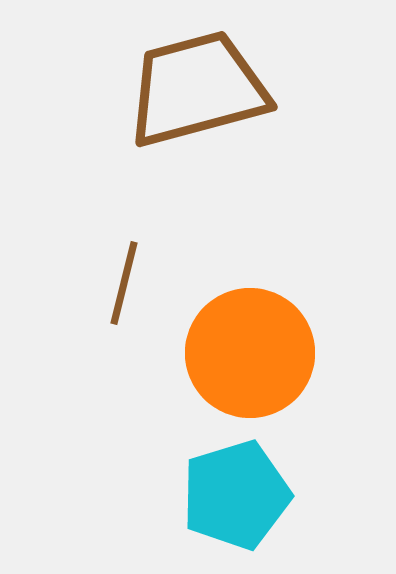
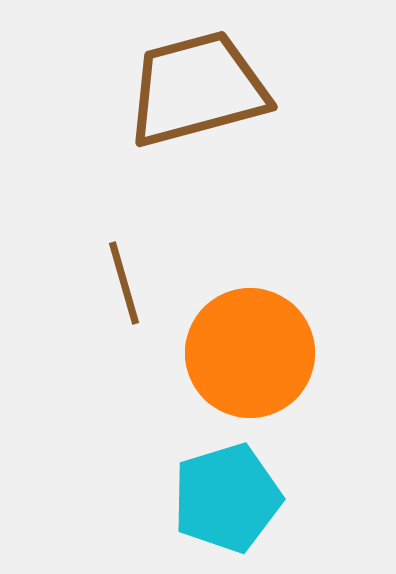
brown line: rotated 30 degrees counterclockwise
cyan pentagon: moved 9 px left, 3 px down
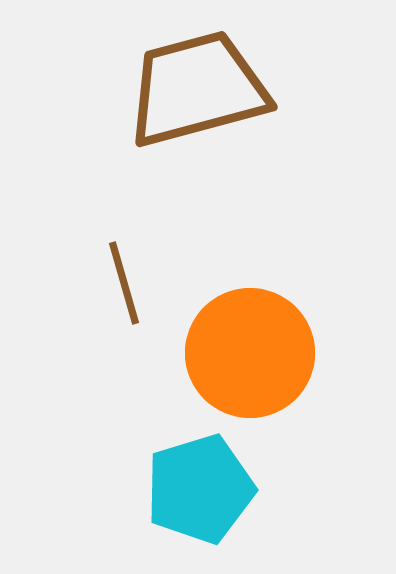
cyan pentagon: moved 27 px left, 9 px up
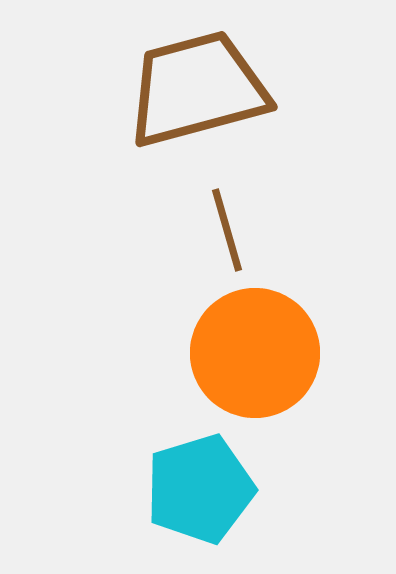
brown line: moved 103 px right, 53 px up
orange circle: moved 5 px right
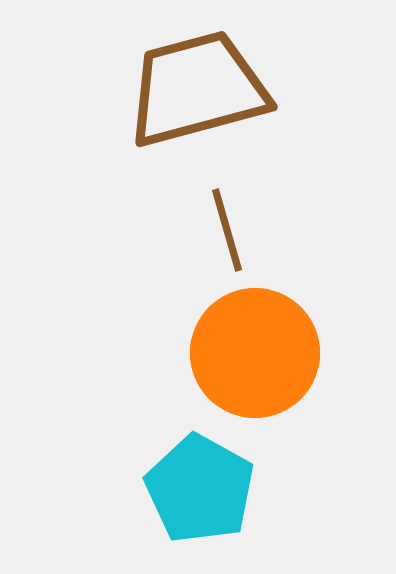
cyan pentagon: rotated 26 degrees counterclockwise
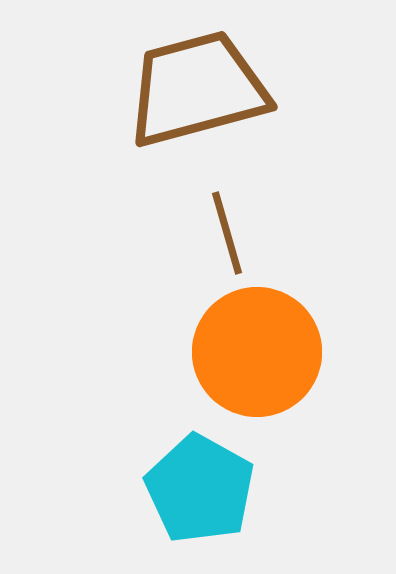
brown line: moved 3 px down
orange circle: moved 2 px right, 1 px up
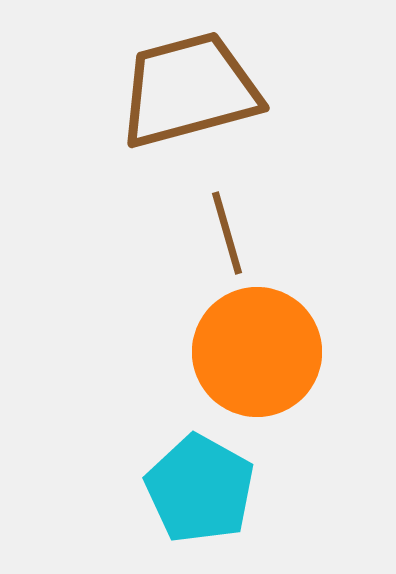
brown trapezoid: moved 8 px left, 1 px down
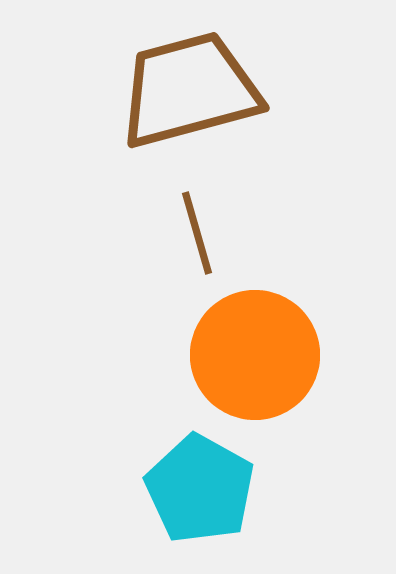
brown line: moved 30 px left
orange circle: moved 2 px left, 3 px down
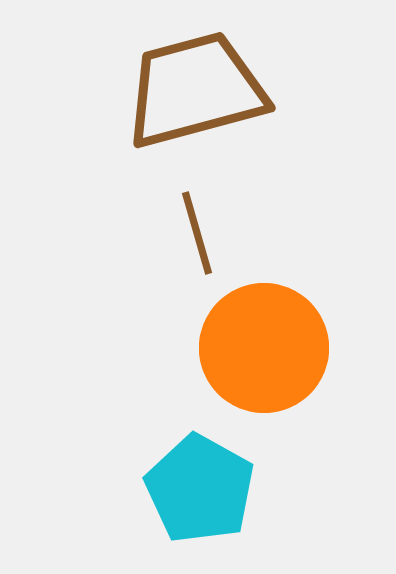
brown trapezoid: moved 6 px right
orange circle: moved 9 px right, 7 px up
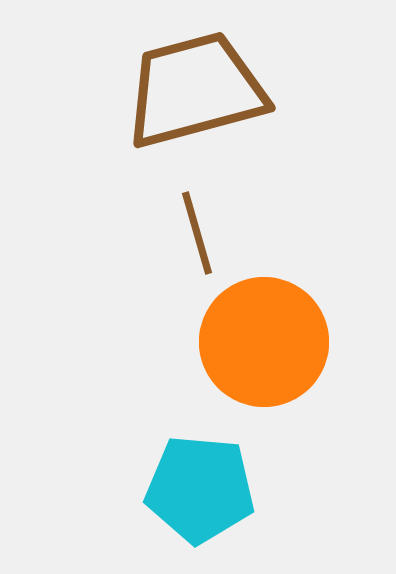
orange circle: moved 6 px up
cyan pentagon: rotated 24 degrees counterclockwise
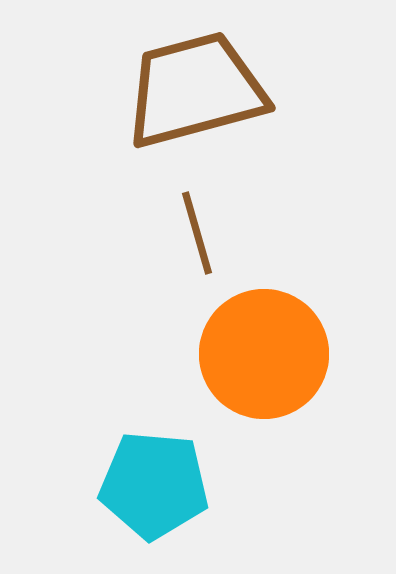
orange circle: moved 12 px down
cyan pentagon: moved 46 px left, 4 px up
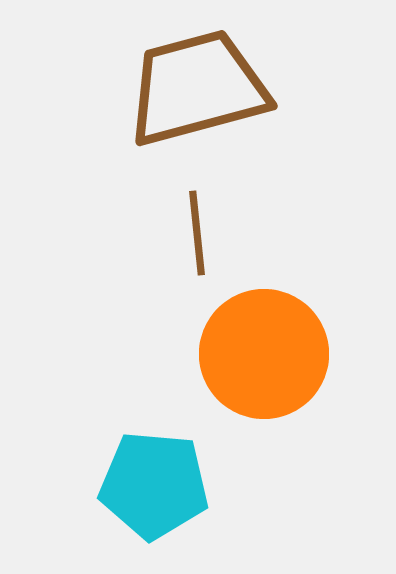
brown trapezoid: moved 2 px right, 2 px up
brown line: rotated 10 degrees clockwise
